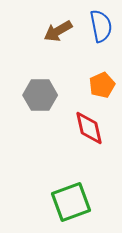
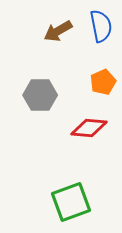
orange pentagon: moved 1 px right, 3 px up
red diamond: rotated 72 degrees counterclockwise
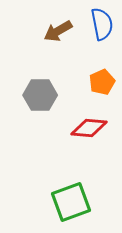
blue semicircle: moved 1 px right, 2 px up
orange pentagon: moved 1 px left
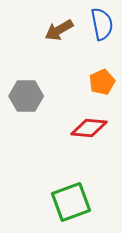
brown arrow: moved 1 px right, 1 px up
gray hexagon: moved 14 px left, 1 px down
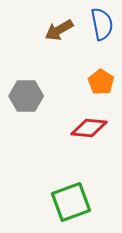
orange pentagon: moved 1 px left; rotated 15 degrees counterclockwise
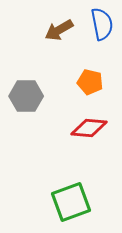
orange pentagon: moved 11 px left; rotated 20 degrees counterclockwise
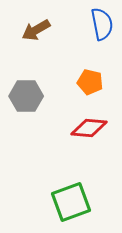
brown arrow: moved 23 px left
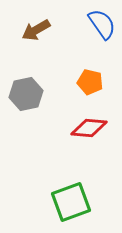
blue semicircle: rotated 24 degrees counterclockwise
gray hexagon: moved 2 px up; rotated 12 degrees counterclockwise
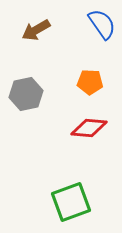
orange pentagon: rotated 10 degrees counterclockwise
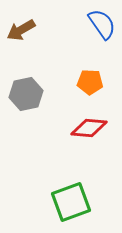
brown arrow: moved 15 px left
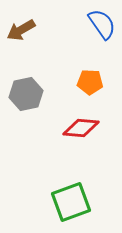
red diamond: moved 8 px left
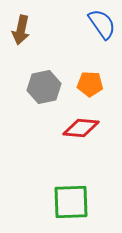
brown arrow: rotated 48 degrees counterclockwise
orange pentagon: moved 2 px down
gray hexagon: moved 18 px right, 7 px up
green square: rotated 18 degrees clockwise
